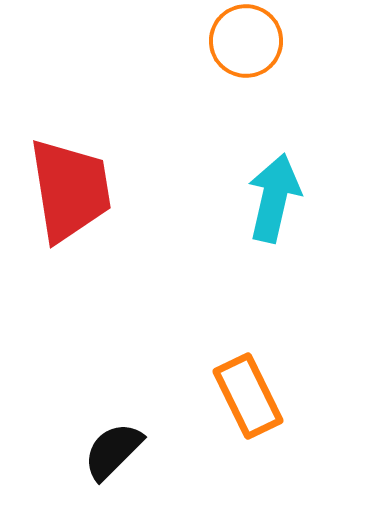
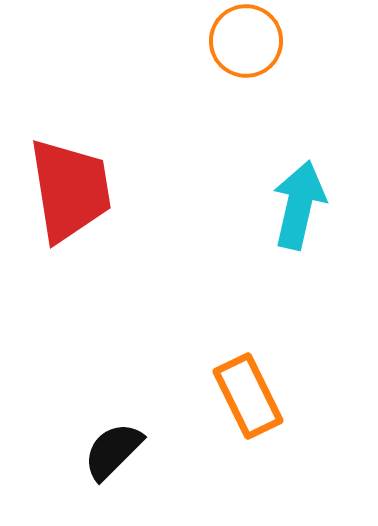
cyan arrow: moved 25 px right, 7 px down
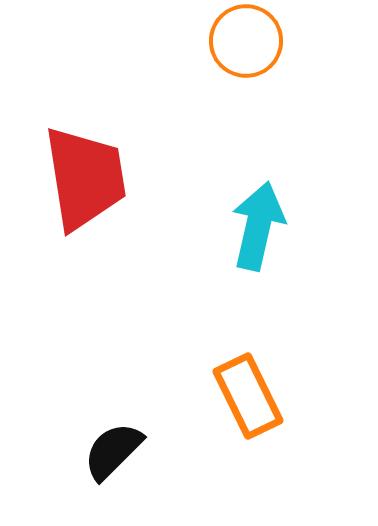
red trapezoid: moved 15 px right, 12 px up
cyan arrow: moved 41 px left, 21 px down
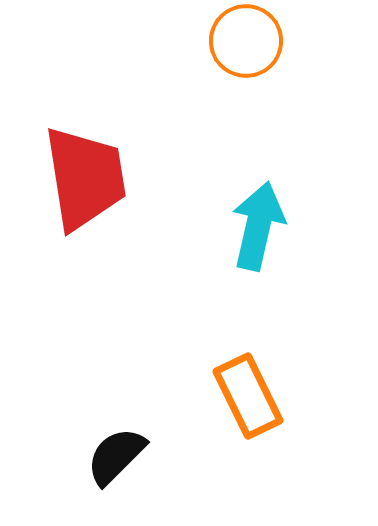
black semicircle: moved 3 px right, 5 px down
